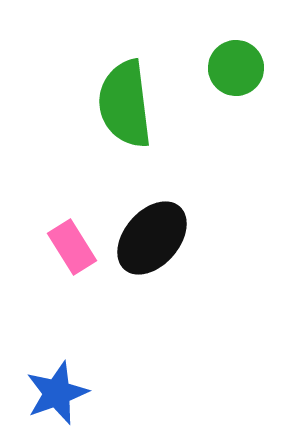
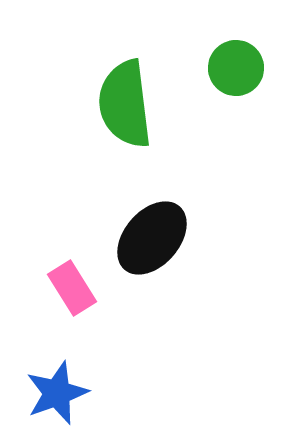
pink rectangle: moved 41 px down
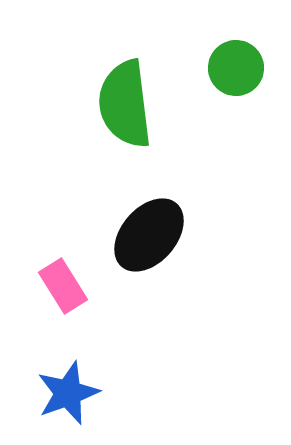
black ellipse: moved 3 px left, 3 px up
pink rectangle: moved 9 px left, 2 px up
blue star: moved 11 px right
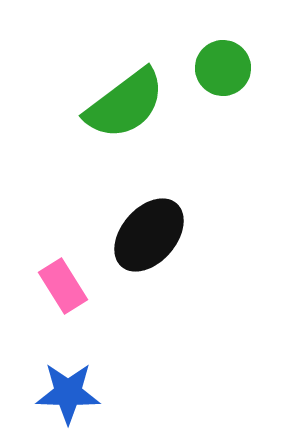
green circle: moved 13 px left
green semicircle: rotated 120 degrees counterclockwise
blue star: rotated 22 degrees clockwise
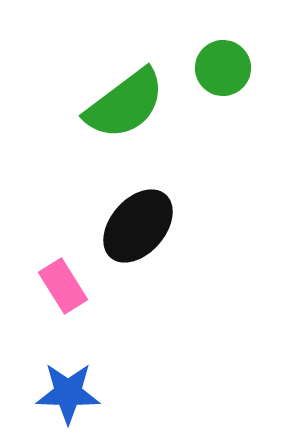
black ellipse: moved 11 px left, 9 px up
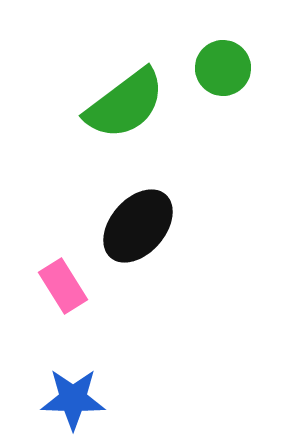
blue star: moved 5 px right, 6 px down
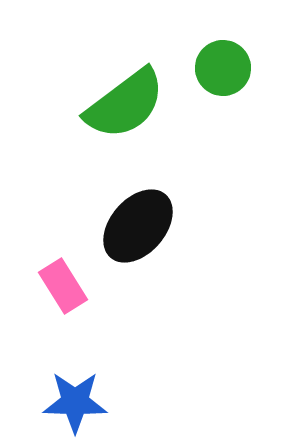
blue star: moved 2 px right, 3 px down
